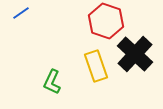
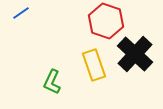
yellow rectangle: moved 2 px left, 1 px up
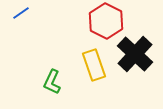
red hexagon: rotated 8 degrees clockwise
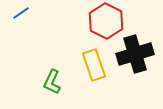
black cross: rotated 30 degrees clockwise
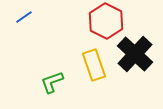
blue line: moved 3 px right, 4 px down
black cross: rotated 30 degrees counterclockwise
green L-shape: rotated 45 degrees clockwise
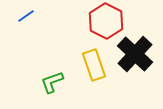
blue line: moved 2 px right, 1 px up
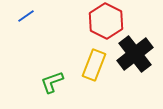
black cross: rotated 9 degrees clockwise
yellow rectangle: rotated 40 degrees clockwise
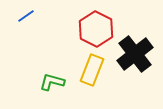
red hexagon: moved 10 px left, 8 px down
yellow rectangle: moved 2 px left, 5 px down
green L-shape: rotated 35 degrees clockwise
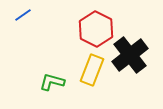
blue line: moved 3 px left, 1 px up
black cross: moved 5 px left, 1 px down
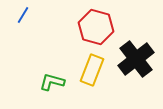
blue line: rotated 24 degrees counterclockwise
red hexagon: moved 2 px up; rotated 12 degrees counterclockwise
black cross: moved 6 px right, 4 px down
